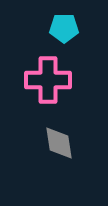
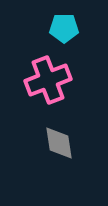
pink cross: rotated 21 degrees counterclockwise
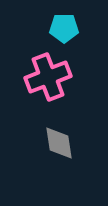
pink cross: moved 3 px up
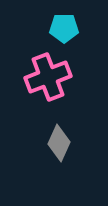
gray diamond: rotated 33 degrees clockwise
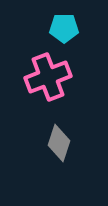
gray diamond: rotated 6 degrees counterclockwise
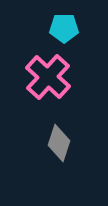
pink cross: rotated 27 degrees counterclockwise
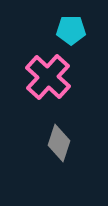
cyan pentagon: moved 7 px right, 2 px down
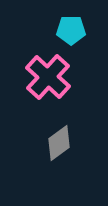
gray diamond: rotated 36 degrees clockwise
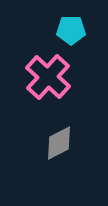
gray diamond: rotated 9 degrees clockwise
